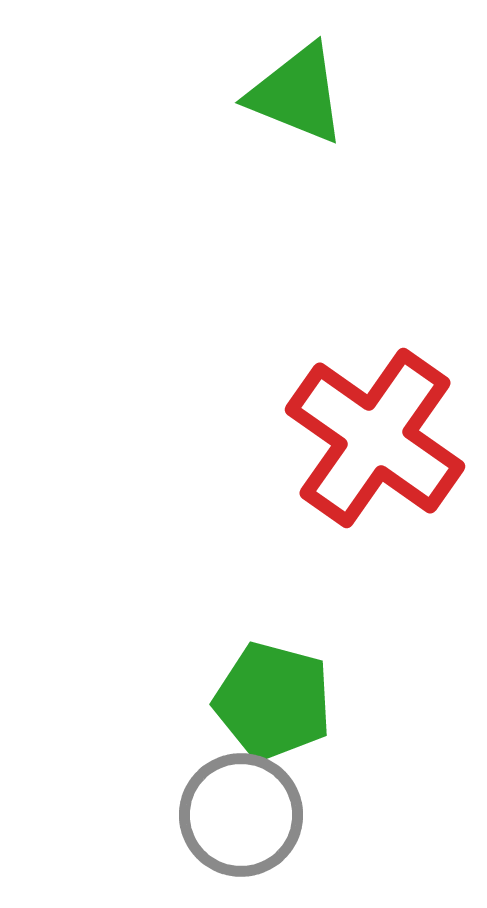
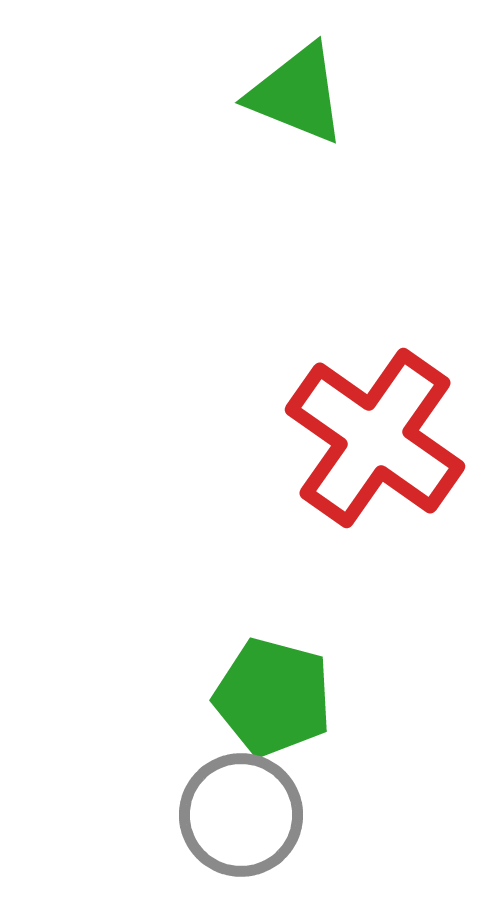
green pentagon: moved 4 px up
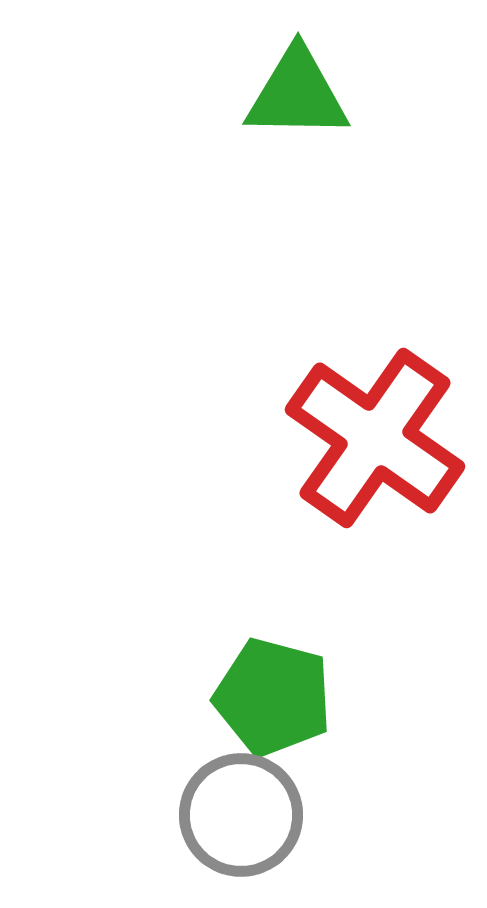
green triangle: rotated 21 degrees counterclockwise
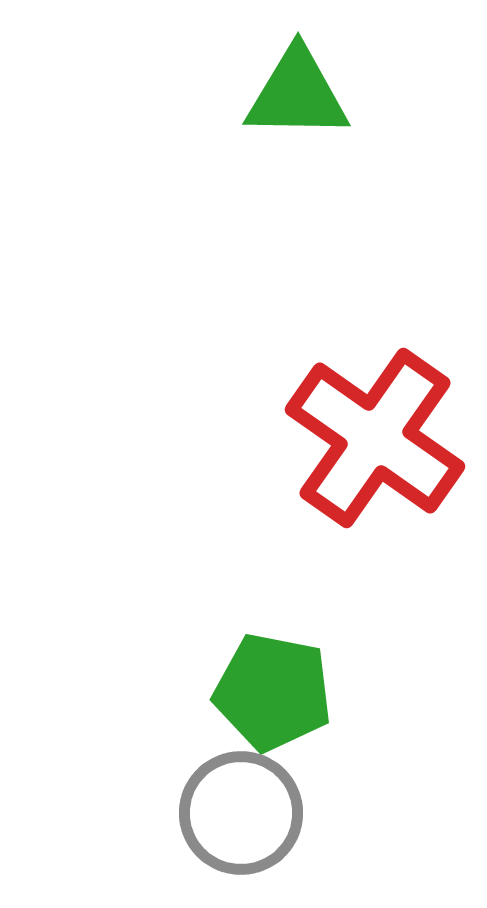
green pentagon: moved 5 px up; rotated 4 degrees counterclockwise
gray circle: moved 2 px up
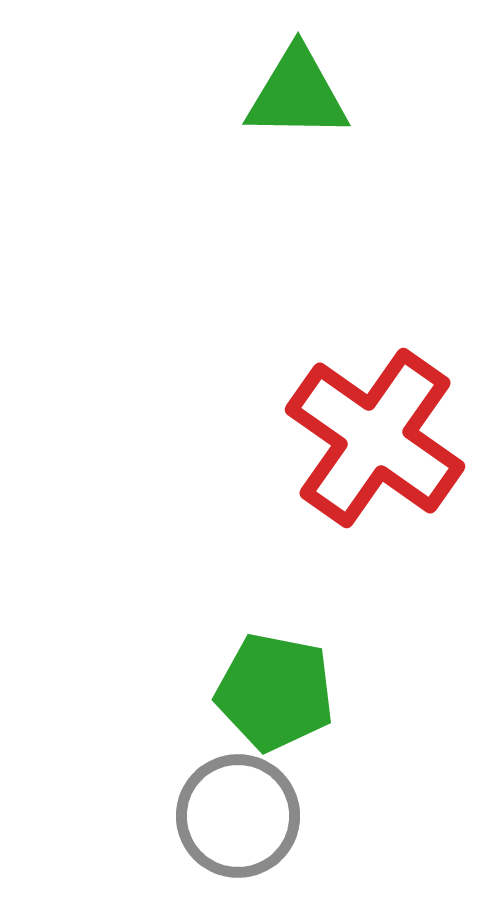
green pentagon: moved 2 px right
gray circle: moved 3 px left, 3 px down
